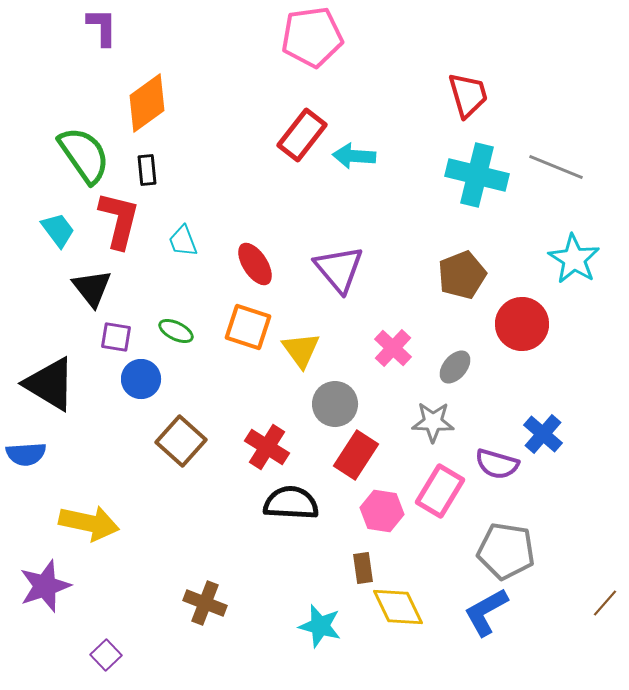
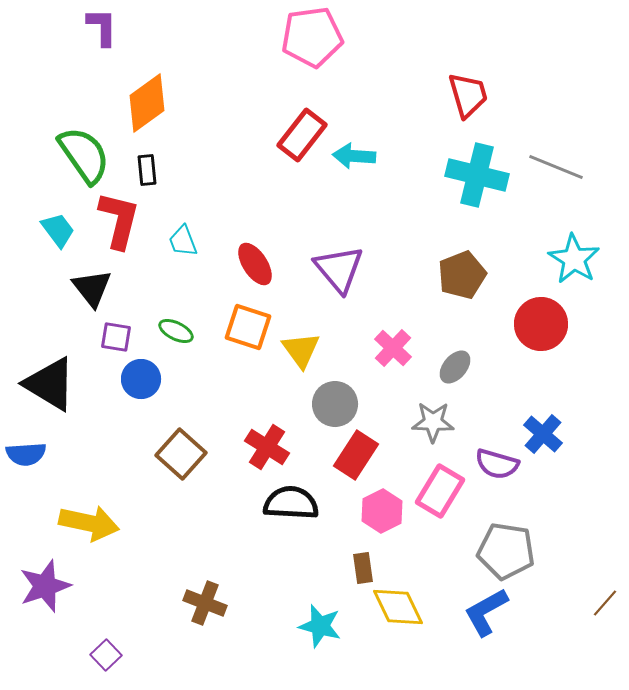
red circle at (522, 324): moved 19 px right
brown square at (181, 441): moved 13 px down
pink hexagon at (382, 511): rotated 24 degrees clockwise
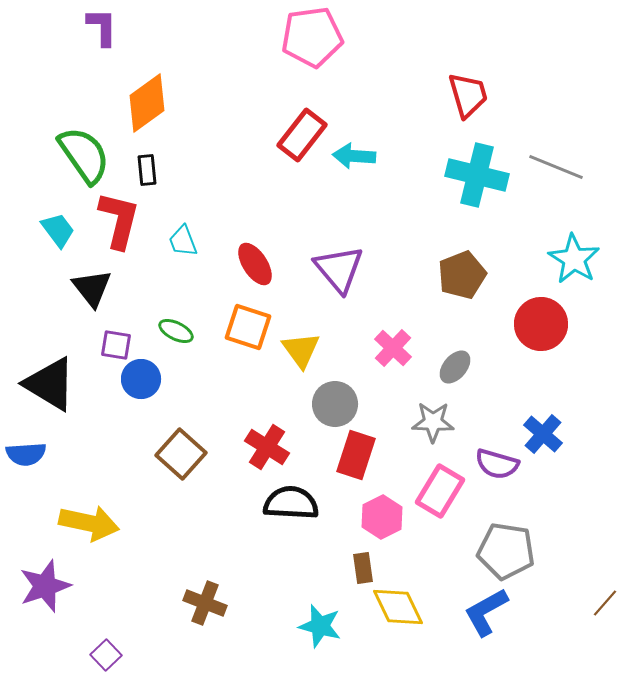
purple square at (116, 337): moved 8 px down
red rectangle at (356, 455): rotated 15 degrees counterclockwise
pink hexagon at (382, 511): moved 6 px down
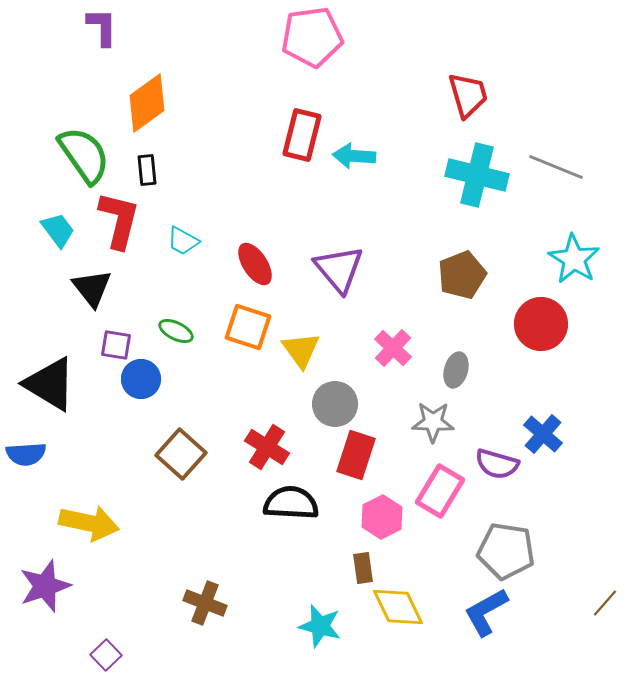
red rectangle at (302, 135): rotated 24 degrees counterclockwise
cyan trapezoid at (183, 241): rotated 40 degrees counterclockwise
gray ellipse at (455, 367): moved 1 px right, 3 px down; rotated 24 degrees counterclockwise
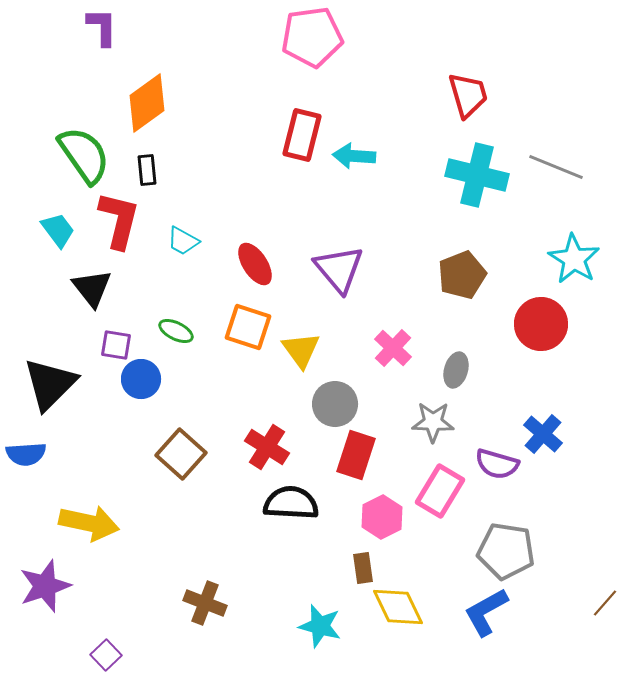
black triangle at (50, 384): rotated 44 degrees clockwise
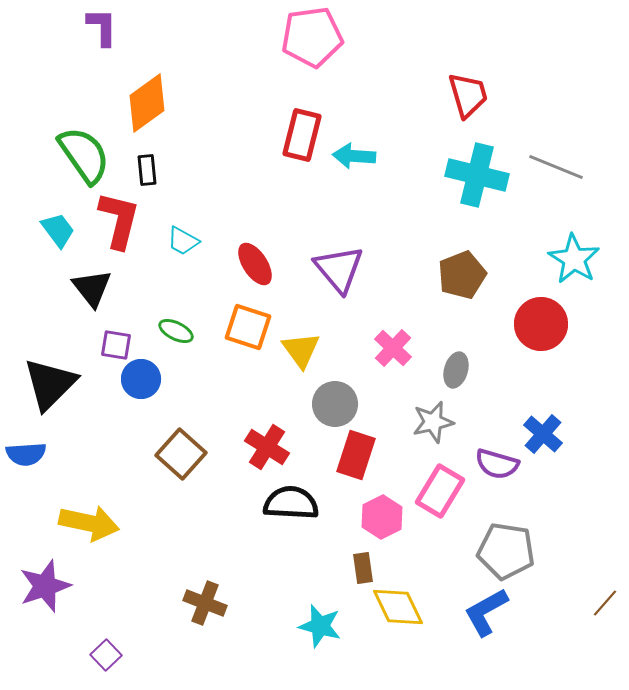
gray star at (433, 422): rotated 15 degrees counterclockwise
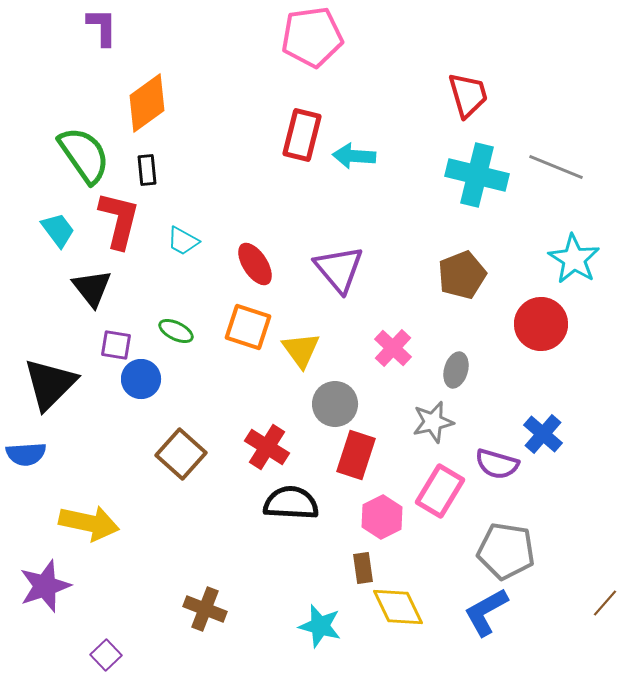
brown cross at (205, 603): moved 6 px down
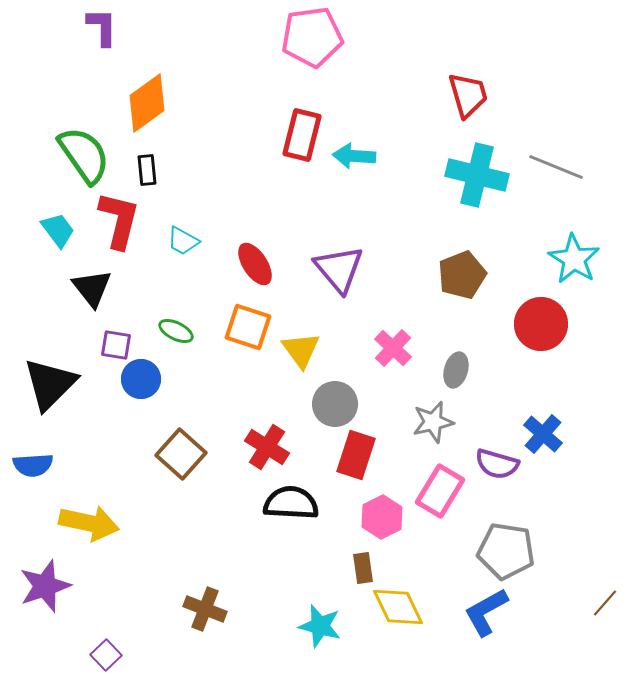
blue semicircle at (26, 454): moved 7 px right, 11 px down
